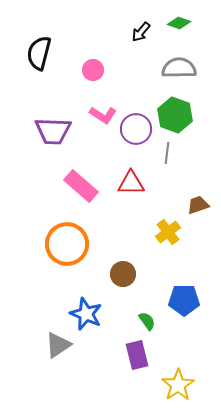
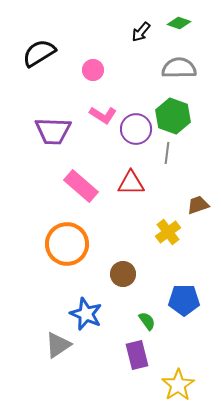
black semicircle: rotated 44 degrees clockwise
green hexagon: moved 2 px left, 1 px down
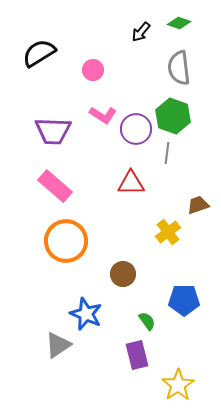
gray semicircle: rotated 96 degrees counterclockwise
pink rectangle: moved 26 px left
orange circle: moved 1 px left, 3 px up
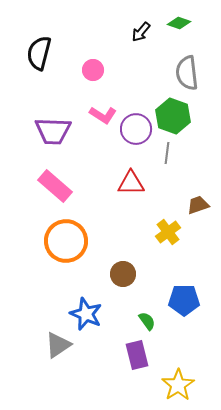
black semicircle: rotated 44 degrees counterclockwise
gray semicircle: moved 8 px right, 5 px down
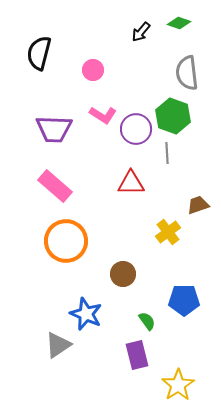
purple trapezoid: moved 1 px right, 2 px up
gray line: rotated 10 degrees counterclockwise
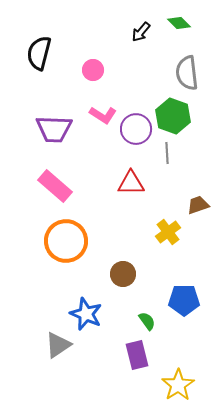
green diamond: rotated 25 degrees clockwise
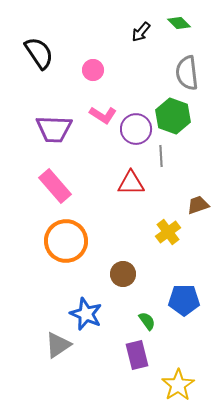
black semicircle: rotated 132 degrees clockwise
gray line: moved 6 px left, 3 px down
pink rectangle: rotated 8 degrees clockwise
